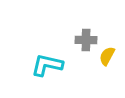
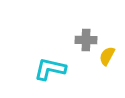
cyan L-shape: moved 3 px right, 4 px down
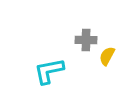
cyan L-shape: moved 1 px left, 2 px down; rotated 24 degrees counterclockwise
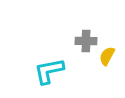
gray cross: moved 1 px down
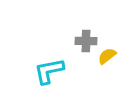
yellow semicircle: rotated 24 degrees clockwise
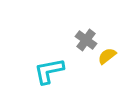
gray cross: moved 1 px up; rotated 35 degrees clockwise
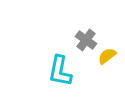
cyan L-shape: moved 11 px right; rotated 68 degrees counterclockwise
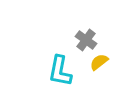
yellow semicircle: moved 8 px left, 6 px down
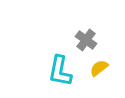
yellow semicircle: moved 6 px down
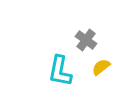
yellow semicircle: moved 2 px right, 1 px up
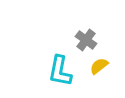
yellow semicircle: moved 2 px left, 1 px up
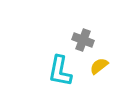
gray cross: moved 3 px left; rotated 15 degrees counterclockwise
